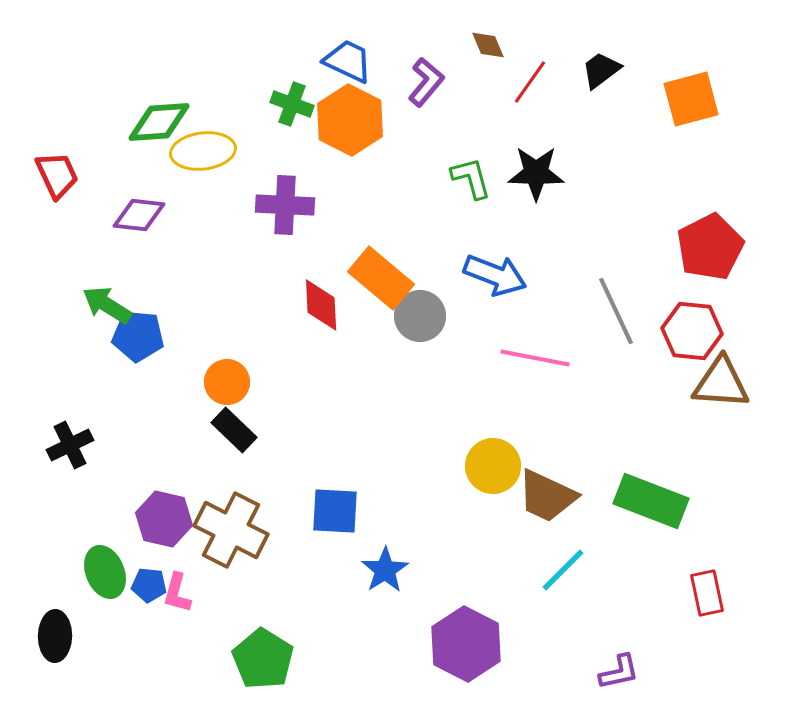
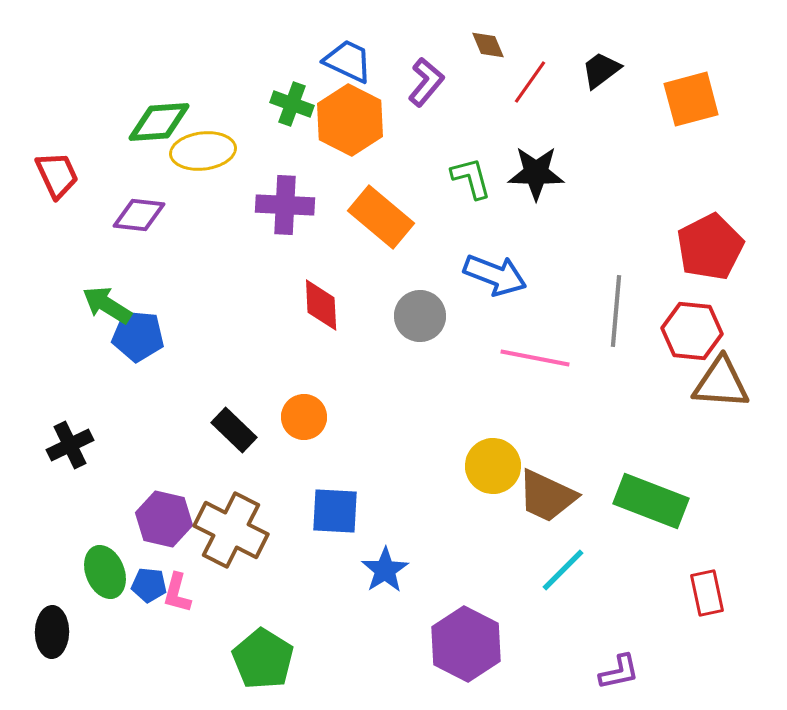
orange rectangle at (381, 278): moved 61 px up
gray line at (616, 311): rotated 30 degrees clockwise
orange circle at (227, 382): moved 77 px right, 35 px down
black ellipse at (55, 636): moved 3 px left, 4 px up
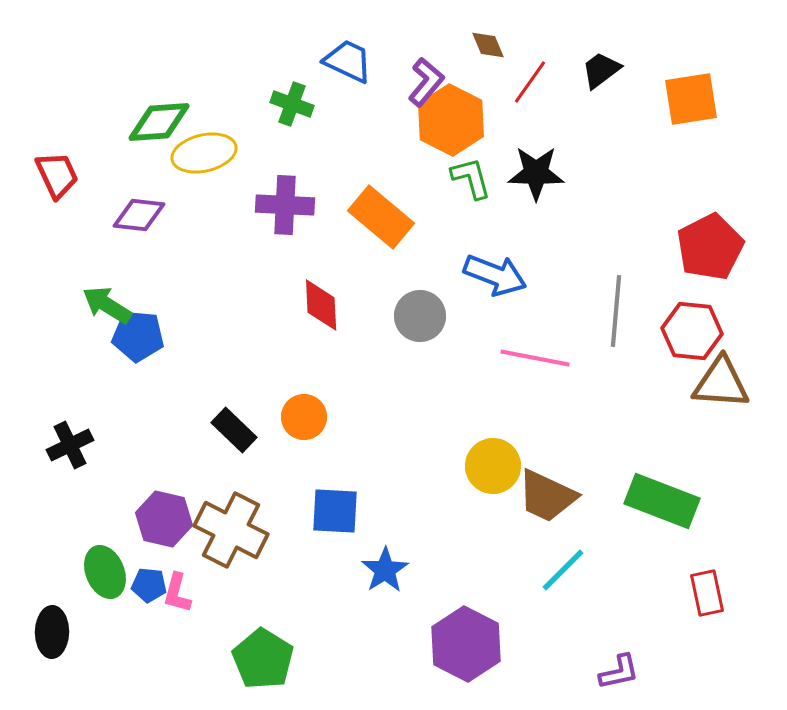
orange square at (691, 99): rotated 6 degrees clockwise
orange hexagon at (350, 120): moved 101 px right
yellow ellipse at (203, 151): moved 1 px right, 2 px down; rotated 6 degrees counterclockwise
green rectangle at (651, 501): moved 11 px right
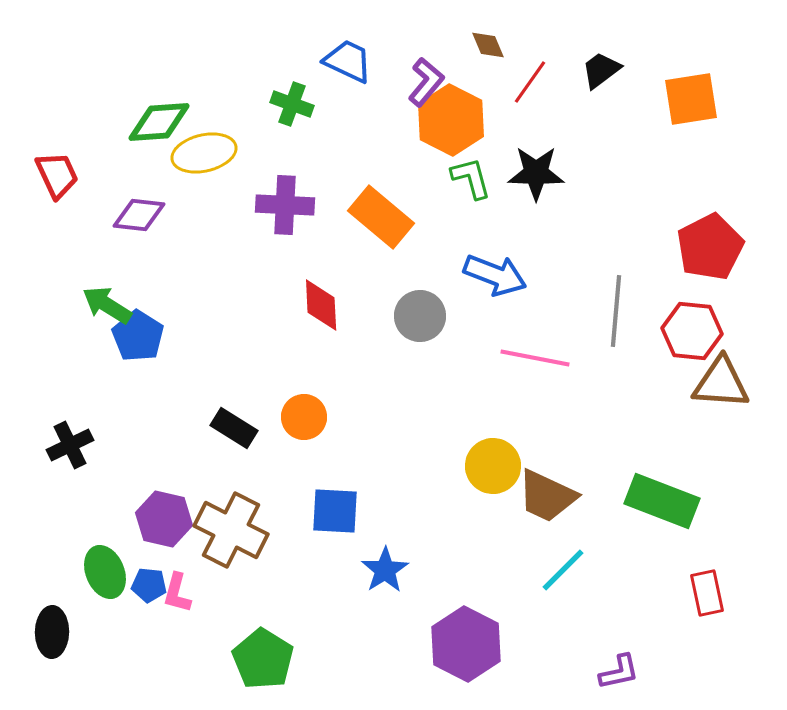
blue pentagon at (138, 336): rotated 27 degrees clockwise
black rectangle at (234, 430): moved 2 px up; rotated 12 degrees counterclockwise
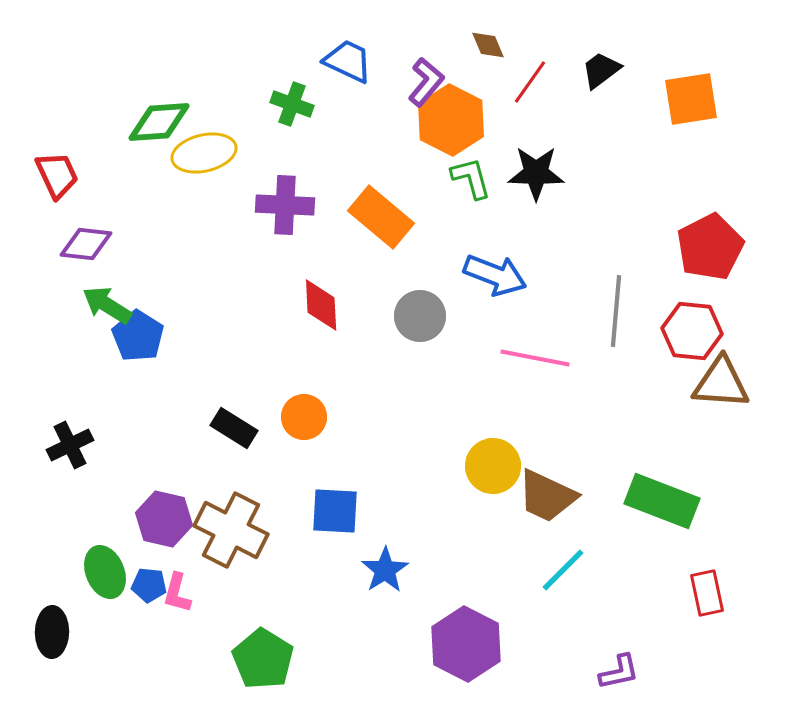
purple diamond at (139, 215): moved 53 px left, 29 px down
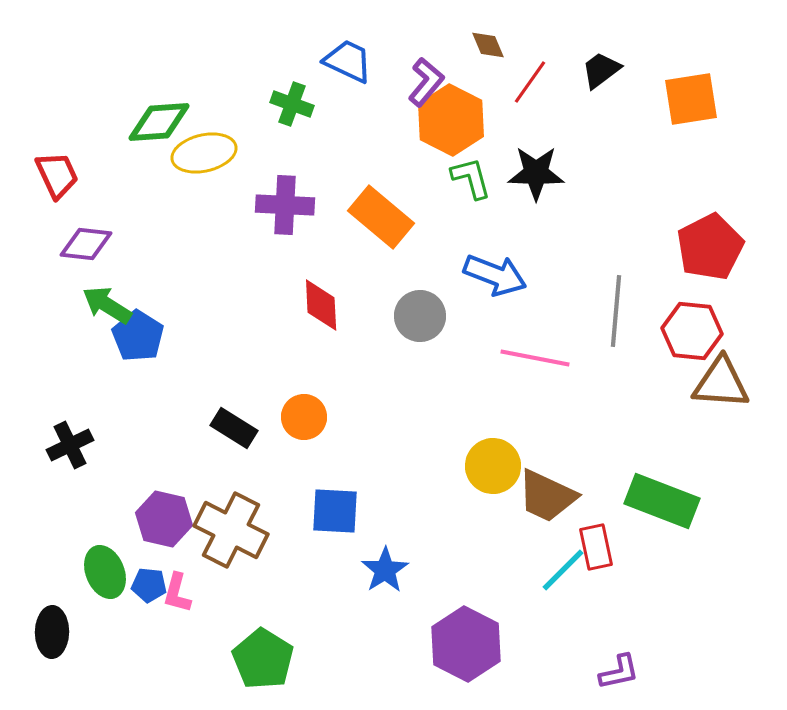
red rectangle at (707, 593): moved 111 px left, 46 px up
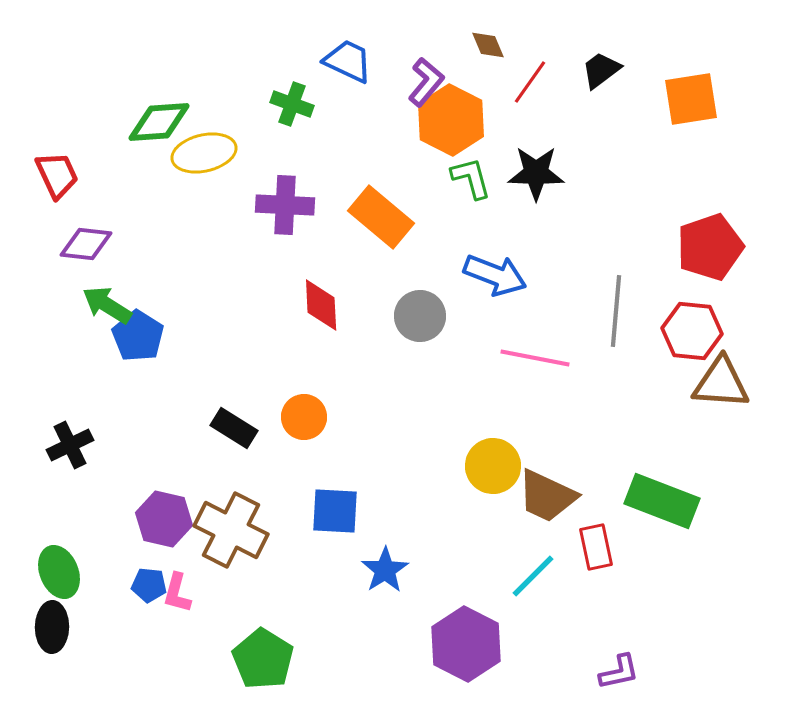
red pentagon at (710, 247): rotated 8 degrees clockwise
cyan line at (563, 570): moved 30 px left, 6 px down
green ellipse at (105, 572): moved 46 px left
black ellipse at (52, 632): moved 5 px up
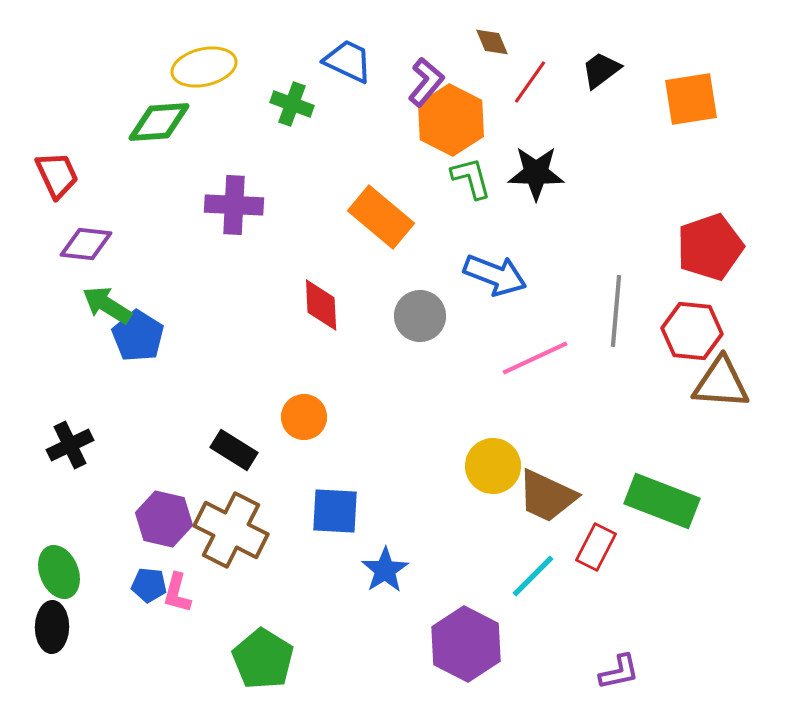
brown diamond at (488, 45): moved 4 px right, 3 px up
yellow ellipse at (204, 153): moved 86 px up
purple cross at (285, 205): moved 51 px left
pink line at (535, 358): rotated 36 degrees counterclockwise
black rectangle at (234, 428): moved 22 px down
red rectangle at (596, 547): rotated 39 degrees clockwise
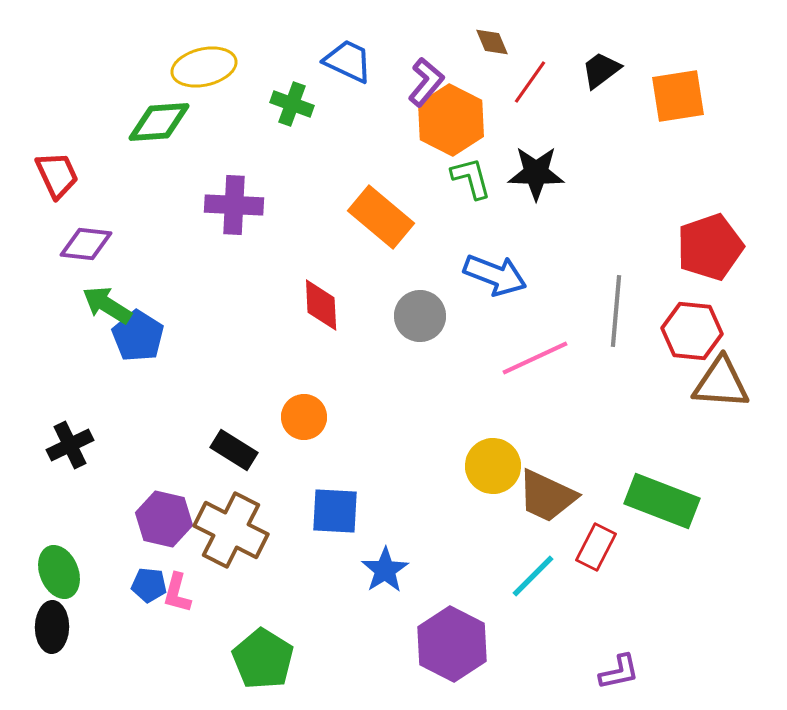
orange square at (691, 99): moved 13 px left, 3 px up
purple hexagon at (466, 644): moved 14 px left
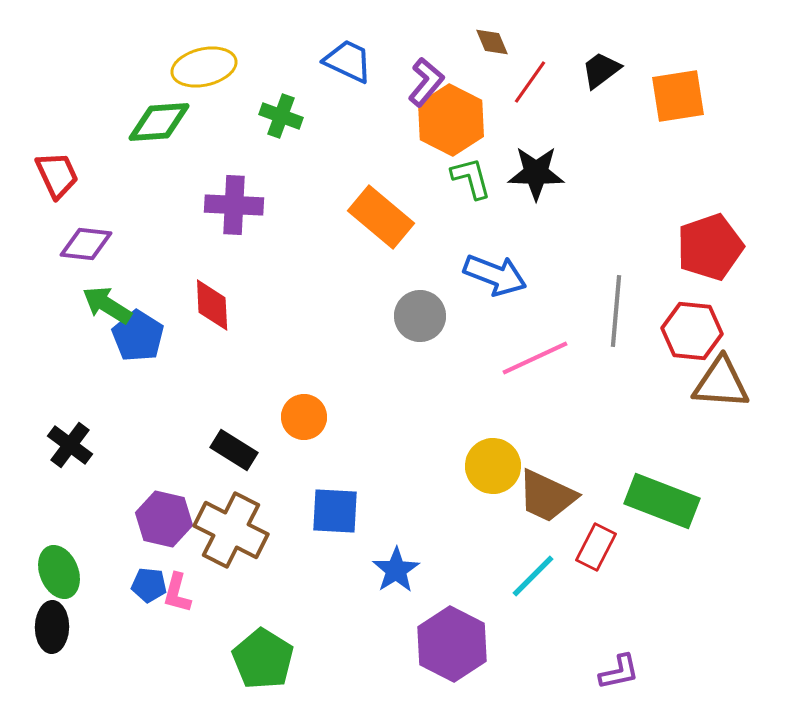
green cross at (292, 104): moved 11 px left, 12 px down
red diamond at (321, 305): moved 109 px left
black cross at (70, 445): rotated 27 degrees counterclockwise
blue star at (385, 570): moved 11 px right
